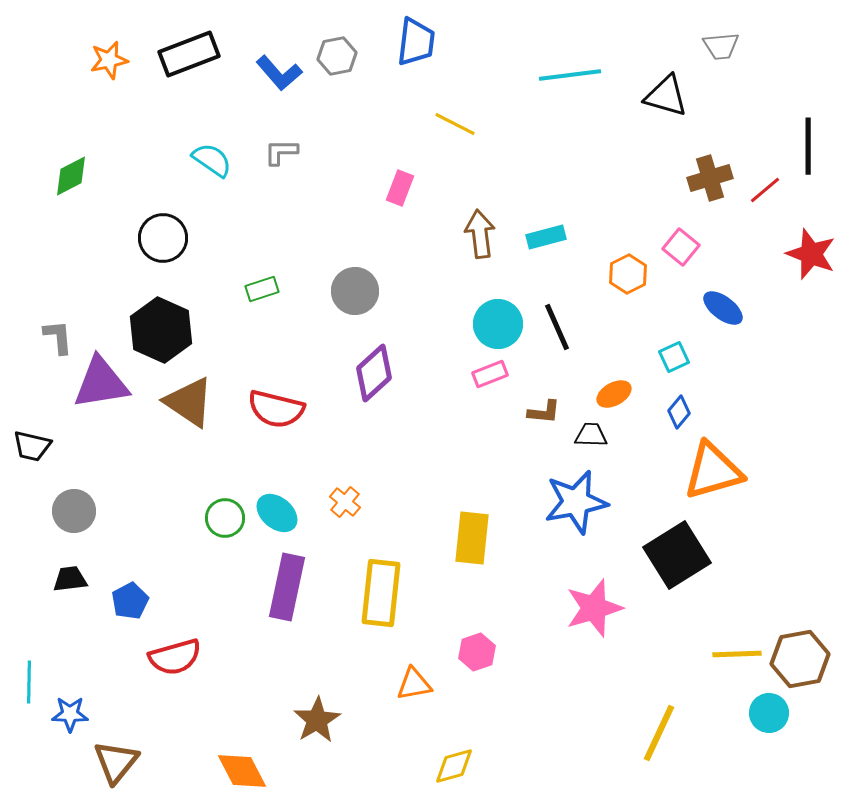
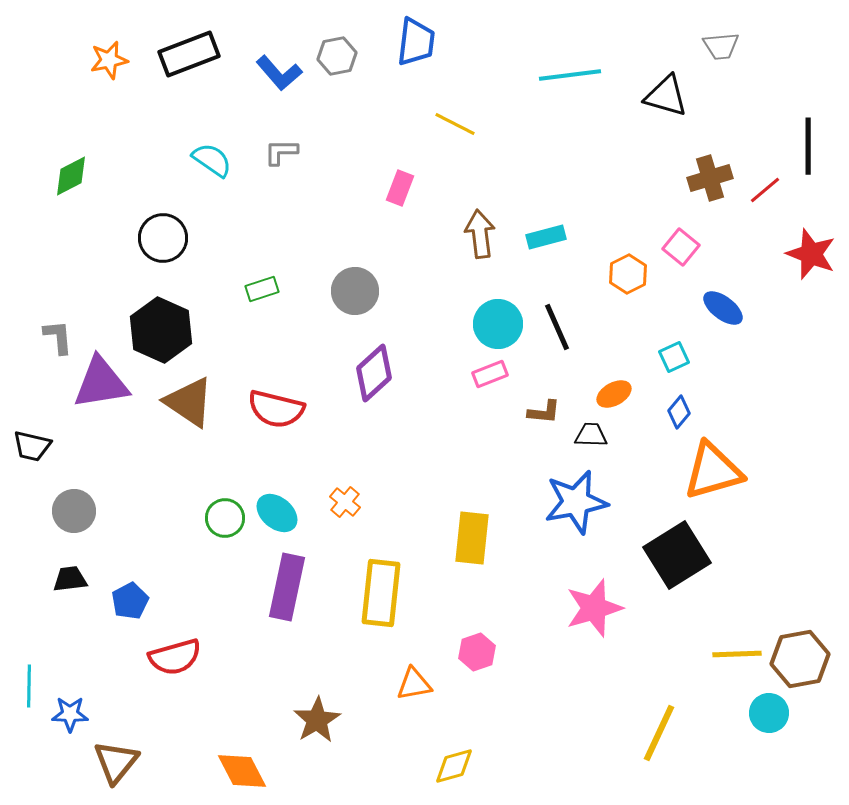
cyan line at (29, 682): moved 4 px down
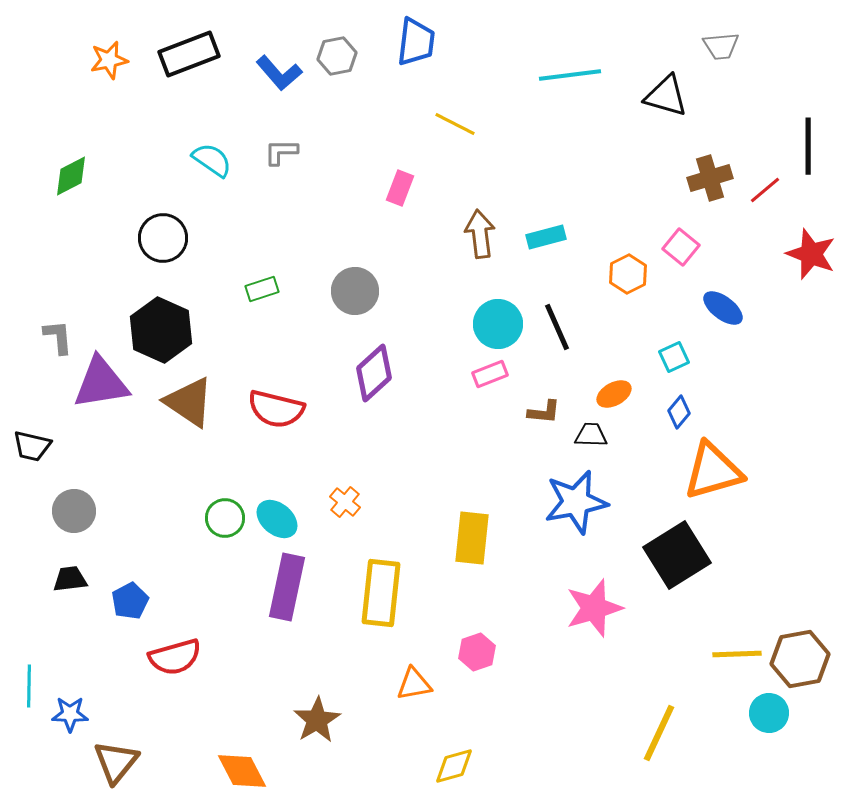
cyan ellipse at (277, 513): moved 6 px down
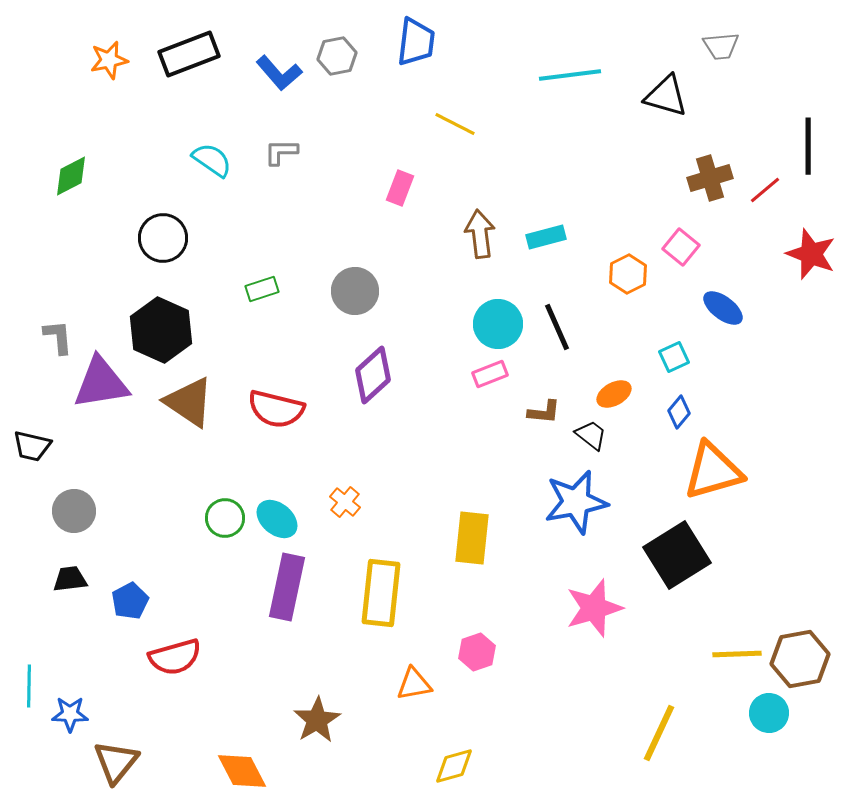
purple diamond at (374, 373): moved 1 px left, 2 px down
black trapezoid at (591, 435): rotated 36 degrees clockwise
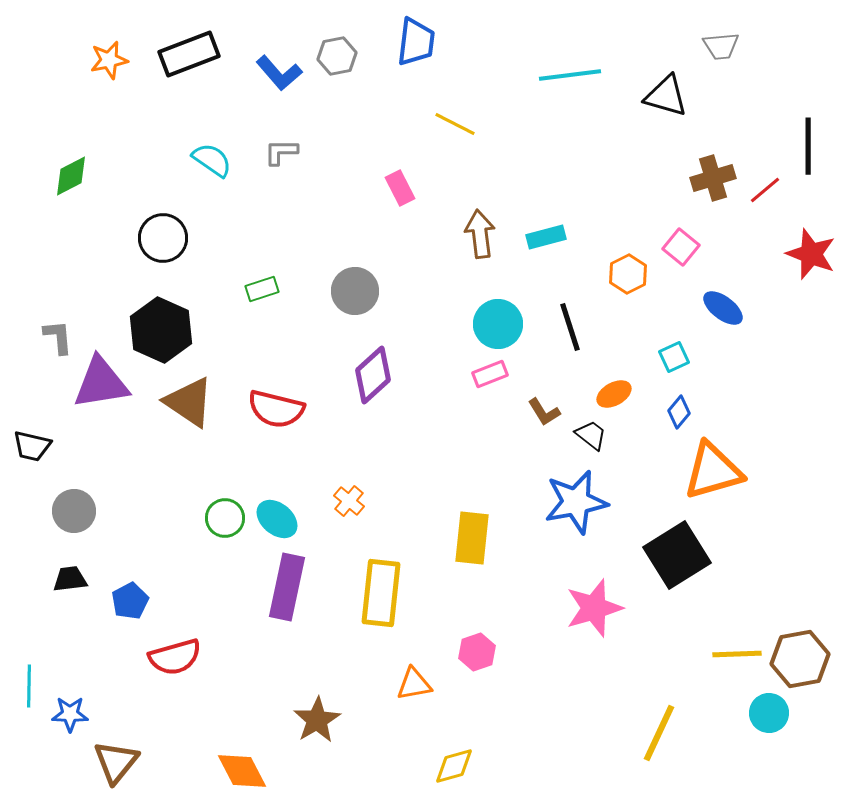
brown cross at (710, 178): moved 3 px right
pink rectangle at (400, 188): rotated 48 degrees counterclockwise
black line at (557, 327): moved 13 px right; rotated 6 degrees clockwise
brown L-shape at (544, 412): rotated 52 degrees clockwise
orange cross at (345, 502): moved 4 px right, 1 px up
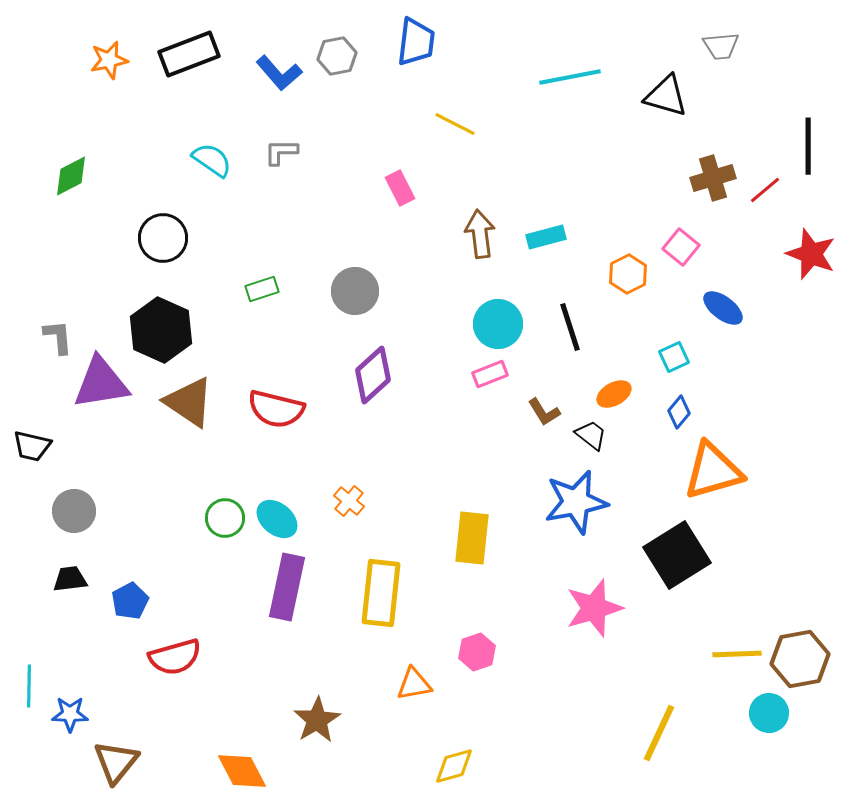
cyan line at (570, 75): moved 2 px down; rotated 4 degrees counterclockwise
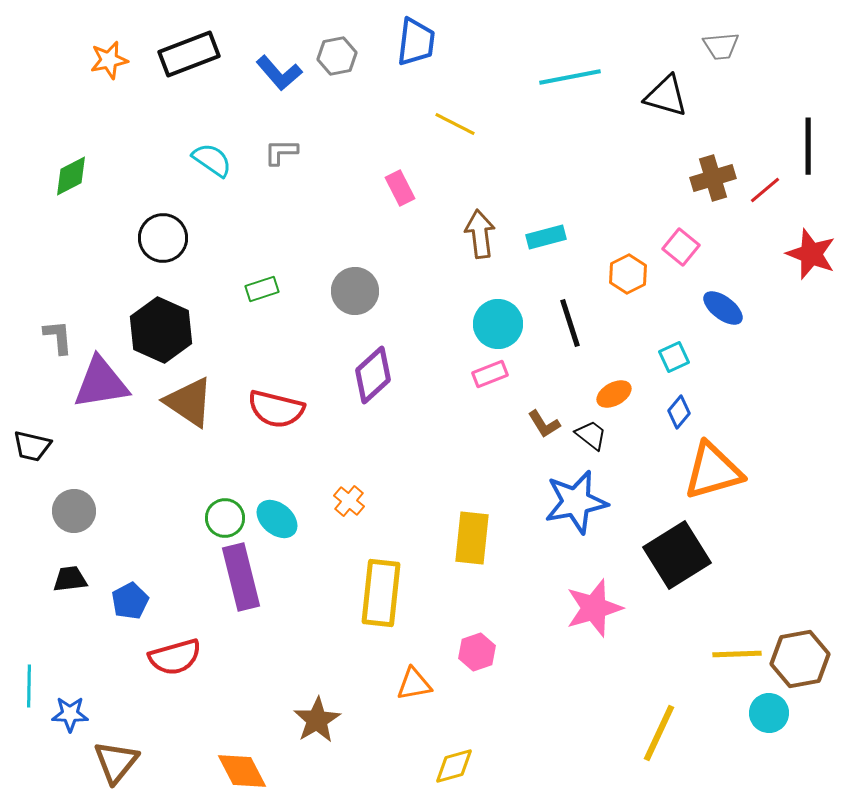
black line at (570, 327): moved 4 px up
brown L-shape at (544, 412): moved 12 px down
purple rectangle at (287, 587): moved 46 px left, 10 px up; rotated 26 degrees counterclockwise
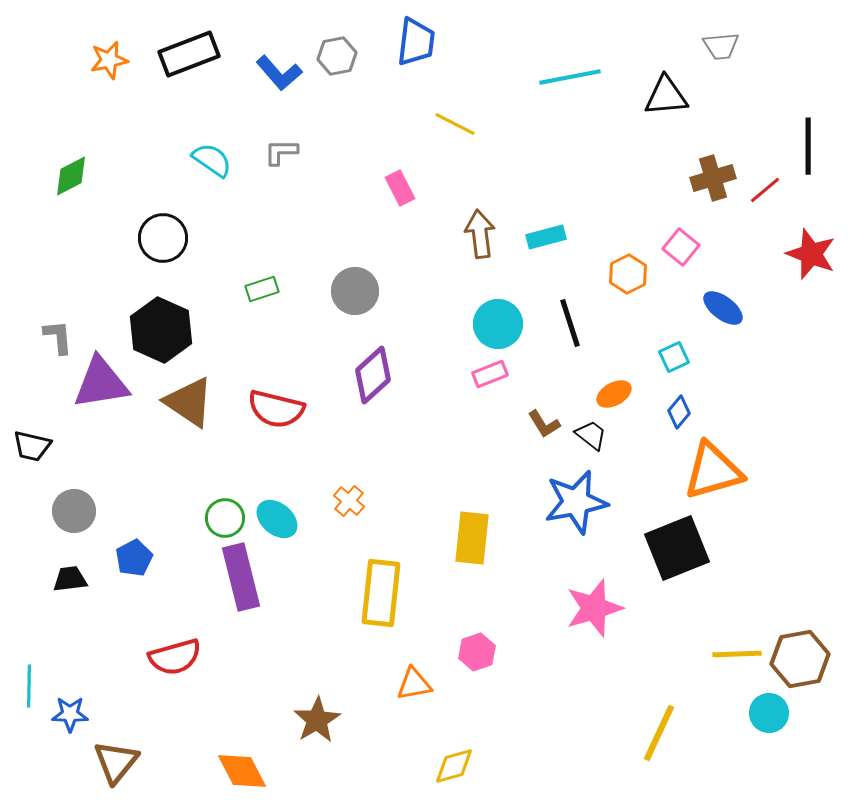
black triangle at (666, 96): rotated 21 degrees counterclockwise
black square at (677, 555): moved 7 px up; rotated 10 degrees clockwise
blue pentagon at (130, 601): moved 4 px right, 43 px up
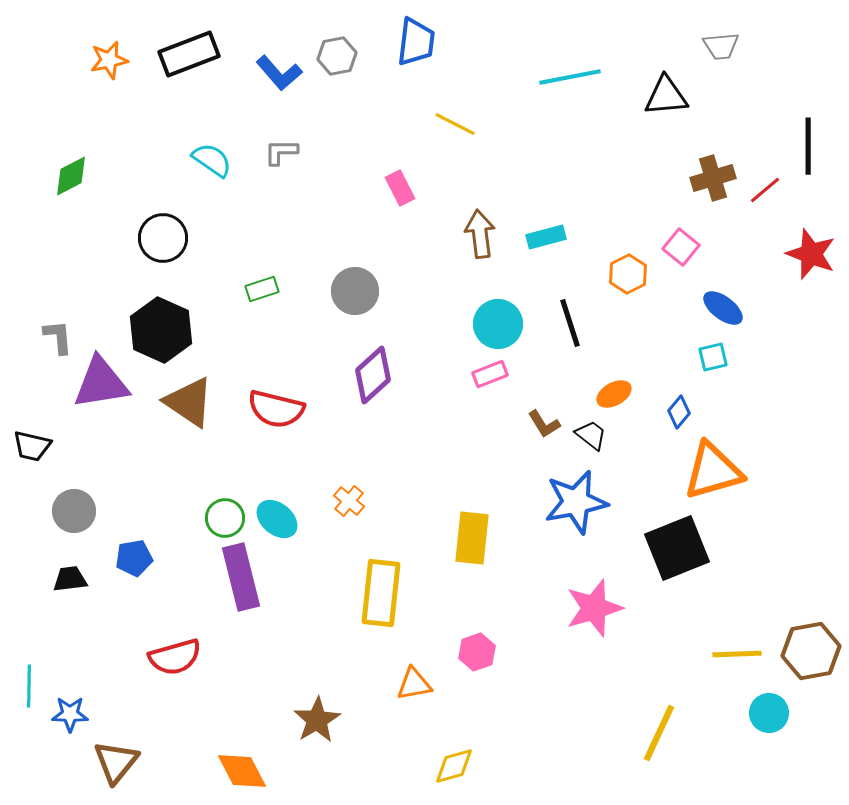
cyan square at (674, 357): moved 39 px right; rotated 12 degrees clockwise
blue pentagon at (134, 558): rotated 18 degrees clockwise
brown hexagon at (800, 659): moved 11 px right, 8 px up
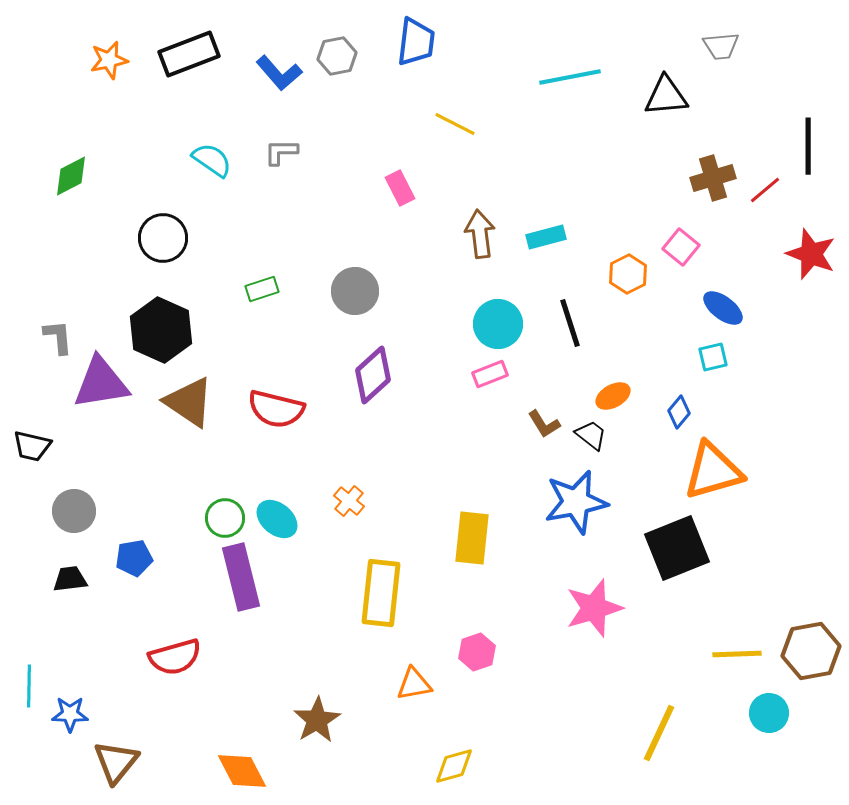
orange ellipse at (614, 394): moved 1 px left, 2 px down
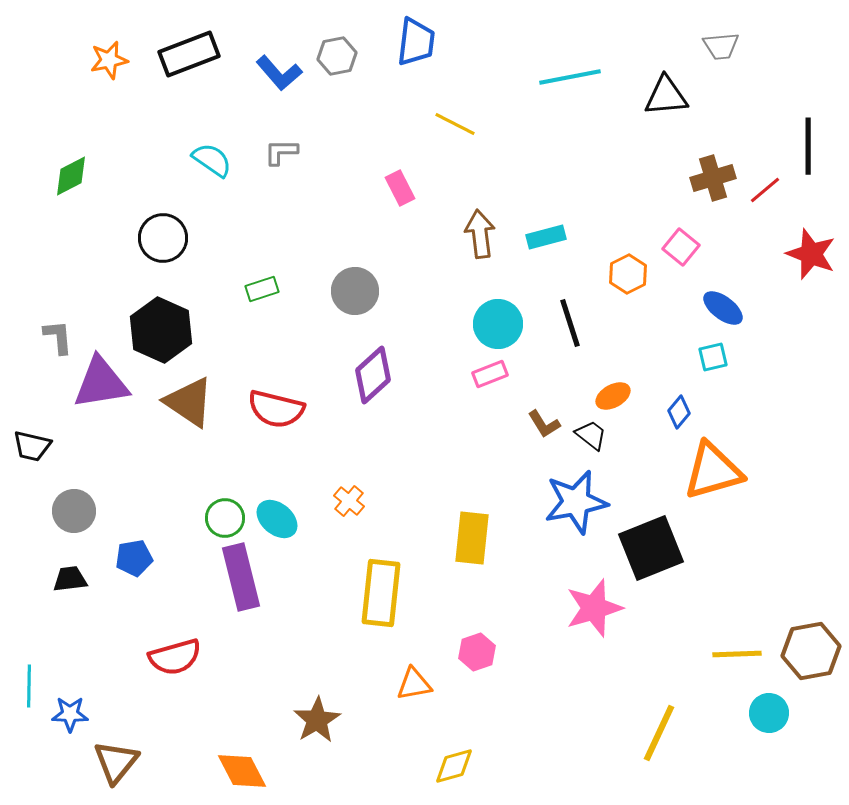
black square at (677, 548): moved 26 px left
